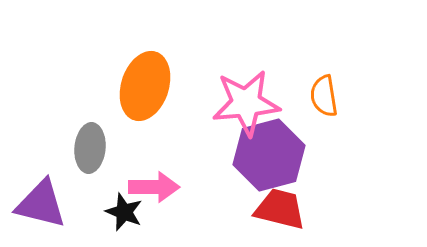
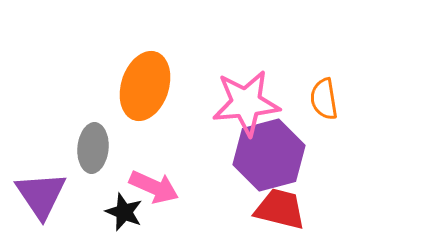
orange semicircle: moved 3 px down
gray ellipse: moved 3 px right
pink arrow: rotated 24 degrees clockwise
purple triangle: moved 9 px up; rotated 42 degrees clockwise
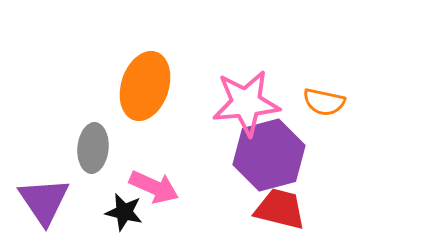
orange semicircle: moved 3 px down; rotated 69 degrees counterclockwise
purple triangle: moved 3 px right, 6 px down
black star: rotated 9 degrees counterclockwise
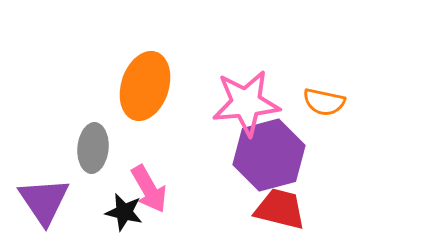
pink arrow: moved 5 px left, 2 px down; rotated 36 degrees clockwise
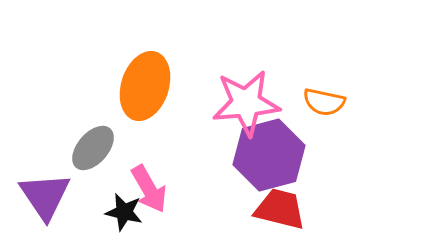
gray ellipse: rotated 36 degrees clockwise
purple triangle: moved 1 px right, 5 px up
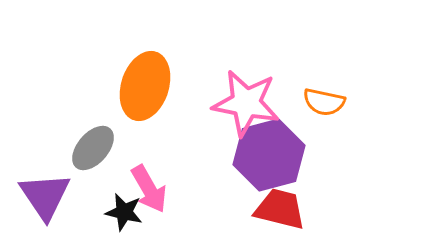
pink star: rotated 16 degrees clockwise
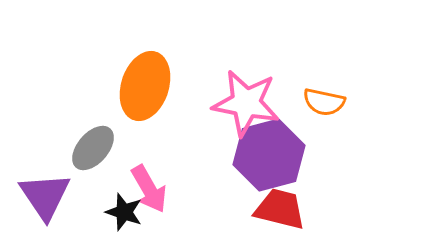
black star: rotated 6 degrees clockwise
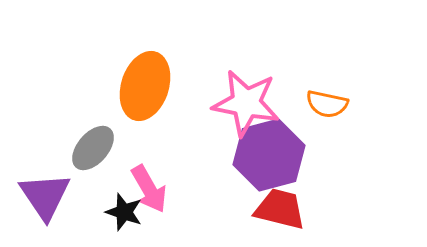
orange semicircle: moved 3 px right, 2 px down
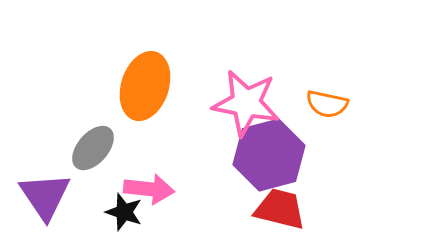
pink arrow: rotated 54 degrees counterclockwise
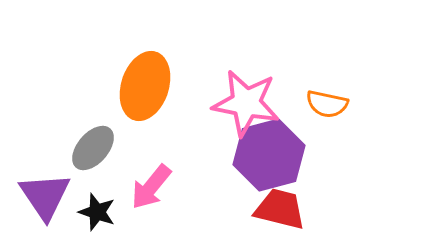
pink arrow: moved 2 px right, 2 px up; rotated 123 degrees clockwise
black star: moved 27 px left
